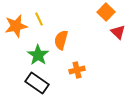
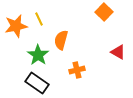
orange square: moved 2 px left
red triangle: moved 20 px down; rotated 14 degrees counterclockwise
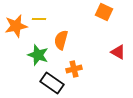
orange square: rotated 18 degrees counterclockwise
yellow line: rotated 64 degrees counterclockwise
green star: rotated 15 degrees counterclockwise
orange cross: moved 3 px left, 1 px up
black rectangle: moved 15 px right
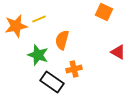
yellow line: rotated 24 degrees counterclockwise
orange semicircle: moved 1 px right
black rectangle: moved 1 px up
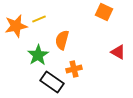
green star: rotated 20 degrees clockwise
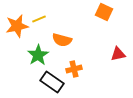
orange star: moved 1 px right
orange semicircle: rotated 90 degrees counterclockwise
red triangle: moved 2 px down; rotated 42 degrees counterclockwise
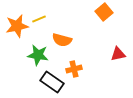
orange square: rotated 24 degrees clockwise
green star: rotated 30 degrees counterclockwise
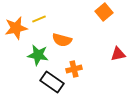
orange star: moved 1 px left, 2 px down
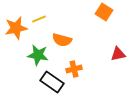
orange square: rotated 18 degrees counterclockwise
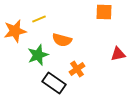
orange square: rotated 30 degrees counterclockwise
orange star: moved 1 px left, 3 px down
green star: rotated 30 degrees counterclockwise
orange cross: moved 3 px right; rotated 21 degrees counterclockwise
black rectangle: moved 2 px right, 1 px down
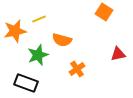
orange square: rotated 30 degrees clockwise
black rectangle: moved 28 px left; rotated 15 degrees counterclockwise
